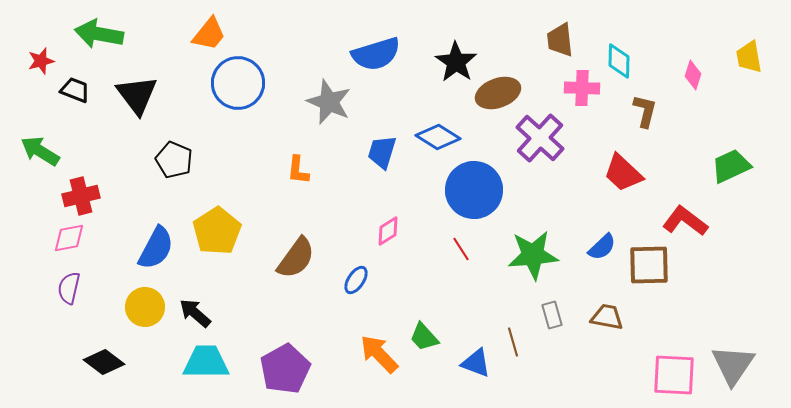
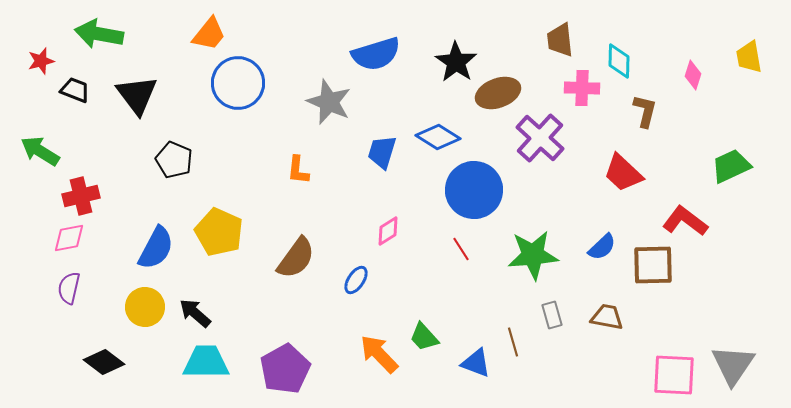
yellow pentagon at (217, 231): moved 2 px right, 1 px down; rotated 15 degrees counterclockwise
brown square at (649, 265): moved 4 px right
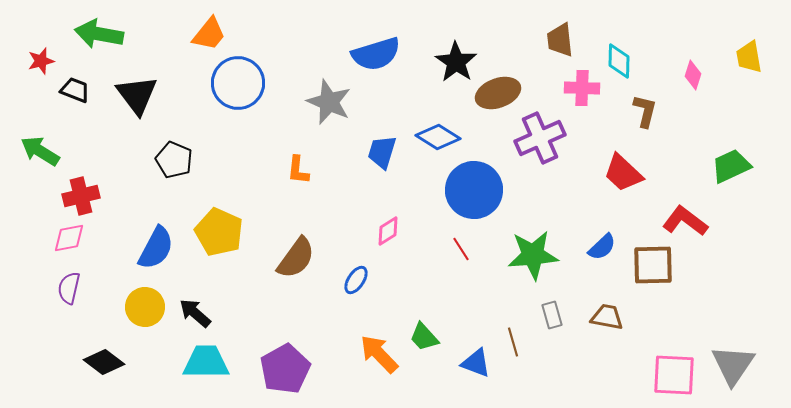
purple cross at (540, 138): rotated 24 degrees clockwise
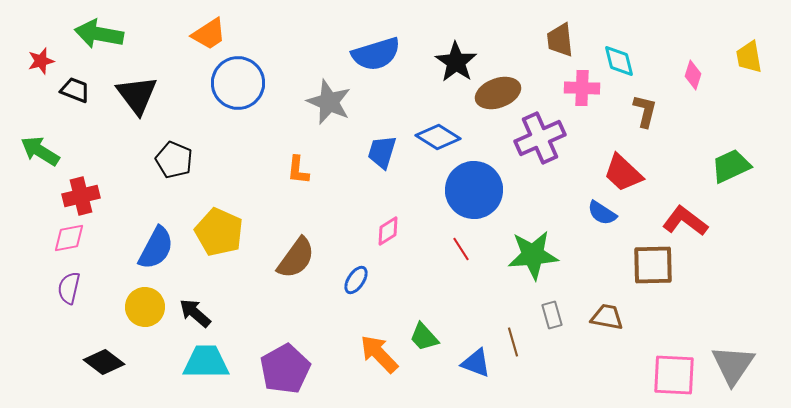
orange trapezoid at (209, 34): rotated 18 degrees clockwise
cyan diamond at (619, 61): rotated 15 degrees counterclockwise
blue semicircle at (602, 247): moved 34 px up; rotated 76 degrees clockwise
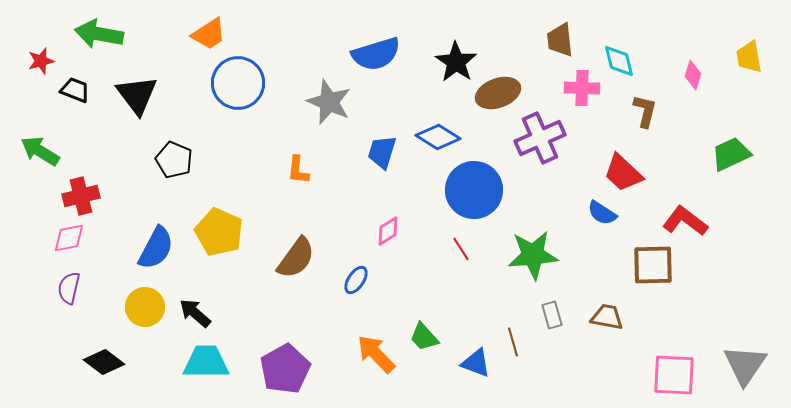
green trapezoid at (731, 166): moved 12 px up
orange arrow at (379, 354): moved 3 px left
gray triangle at (733, 365): moved 12 px right
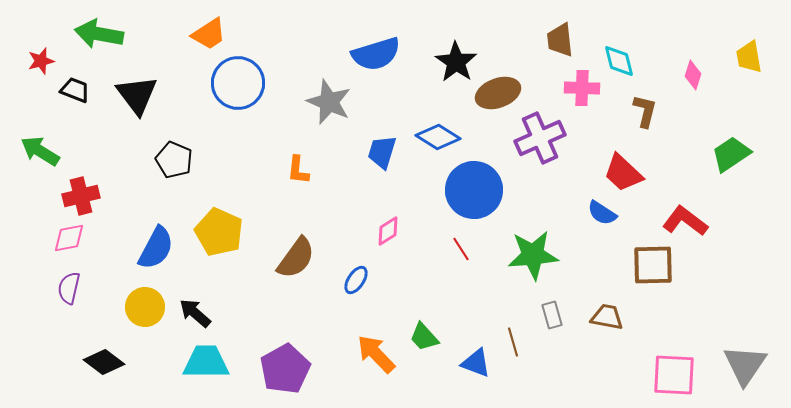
green trapezoid at (731, 154): rotated 9 degrees counterclockwise
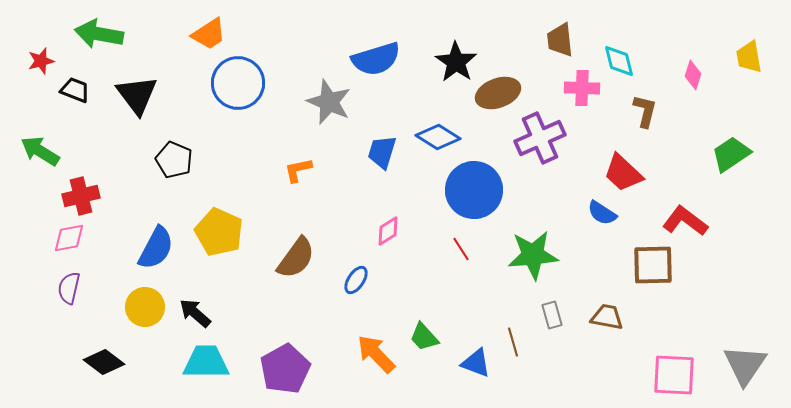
blue semicircle at (376, 54): moved 5 px down
orange L-shape at (298, 170): rotated 72 degrees clockwise
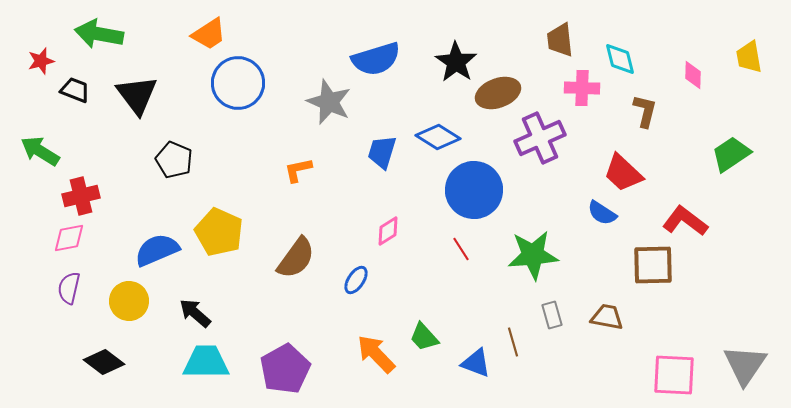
cyan diamond at (619, 61): moved 1 px right, 2 px up
pink diamond at (693, 75): rotated 16 degrees counterclockwise
blue semicircle at (156, 248): moved 1 px right, 2 px down; rotated 141 degrees counterclockwise
yellow circle at (145, 307): moved 16 px left, 6 px up
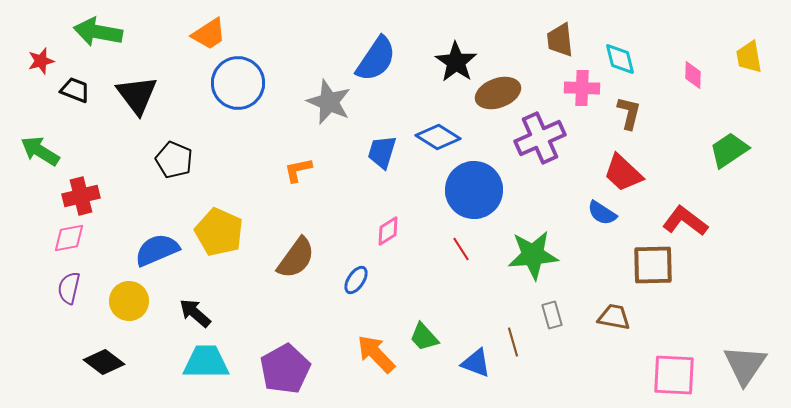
green arrow at (99, 34): moved 1 px left, 2 px up
blue semicircle at (376, 59): rotated 39 degrees counterclockwise
brown L-shape at (645, 111): moved 16 px left, 2 px down
green trapezoid at (731, 154): moved 2 px left, 4 px up
brown trapezoid at (607, 317): moved 7 px right
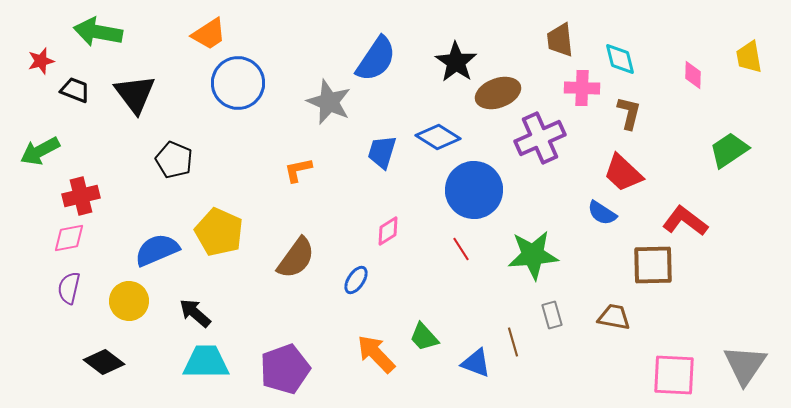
black triangle at (137, 95): moved 2 px left, 1 px up
green arrow at (40, 151): rotated 60 degrees counterclockwise
purple pentagon at (285, 369): rotated 9 degrees clockwise
